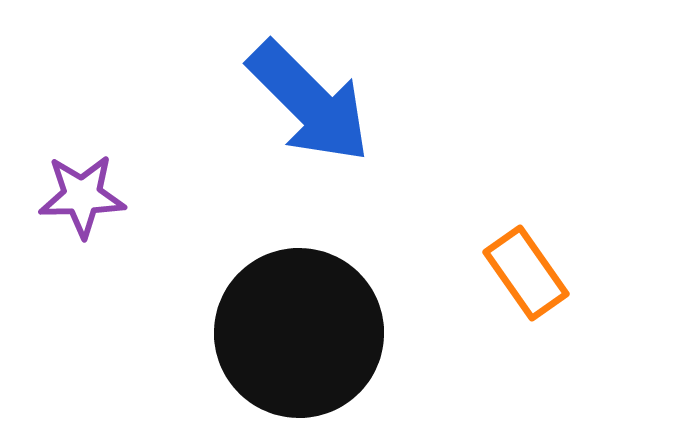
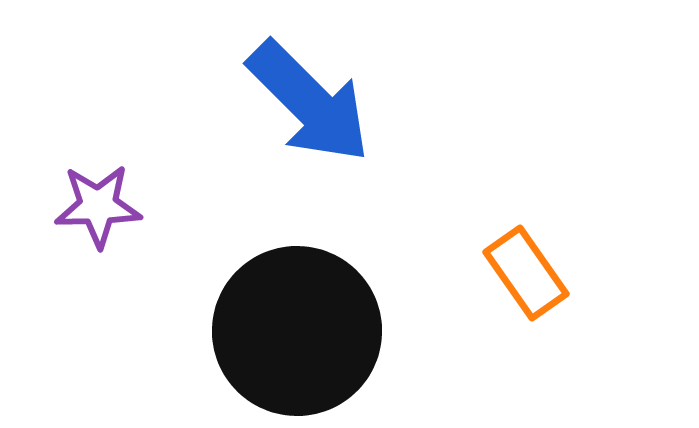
purple star: moved 16 px right, 10 px down
black circle: moved 2 px left, 2 px up
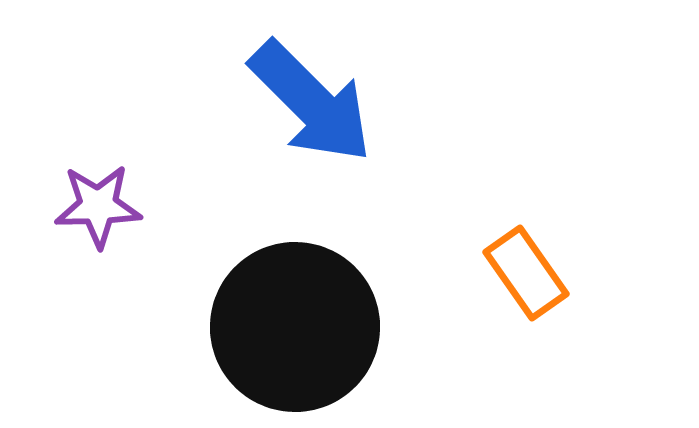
blue arrow: moved 2 px right
black circle: moved 2 px left, 4 px up
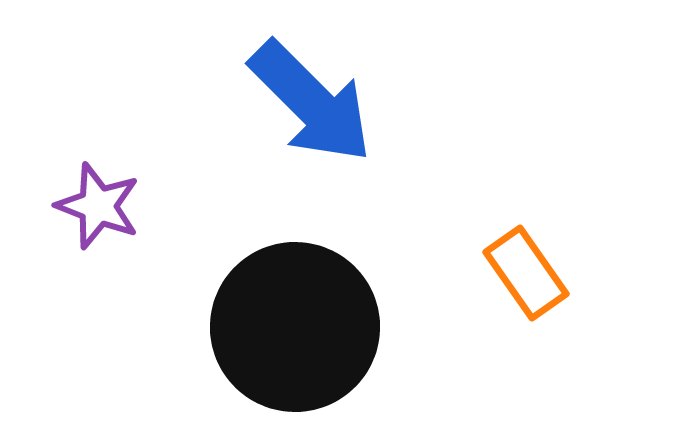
purple star: rotated 22 degrees clockwise
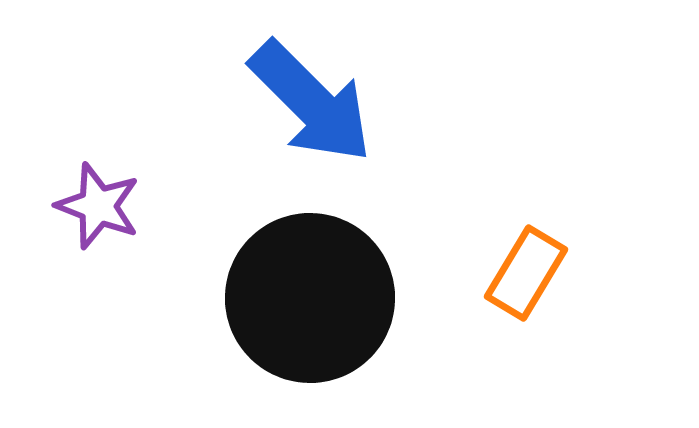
orange rectangle: rotated 66 degrees clockwise
black circle: moved 15 px right, 29 px up
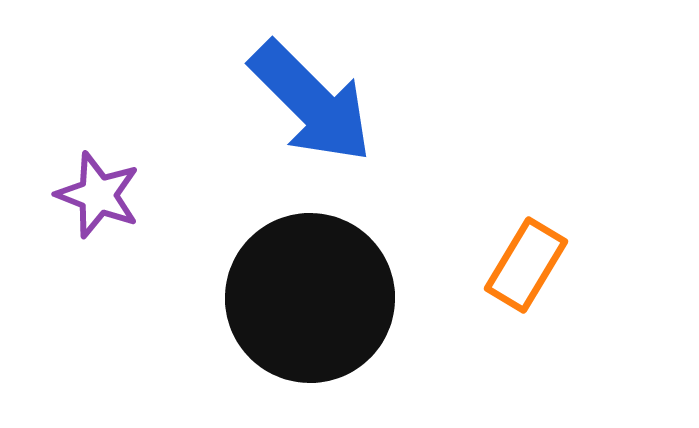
purple star: moved 11 px up
orange rectangle: moved 8 px up
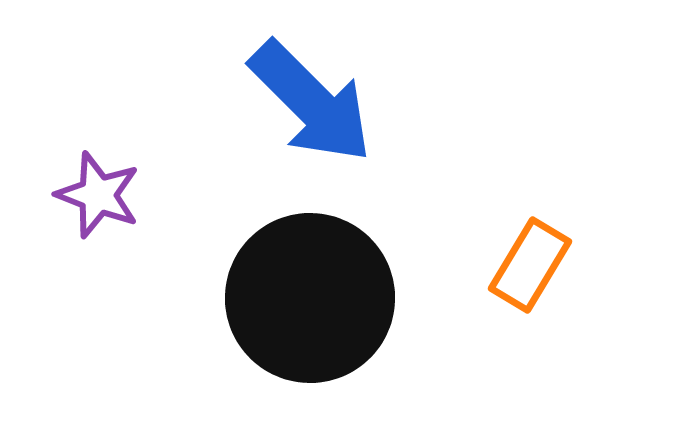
orange rectangle: moved 4 px right
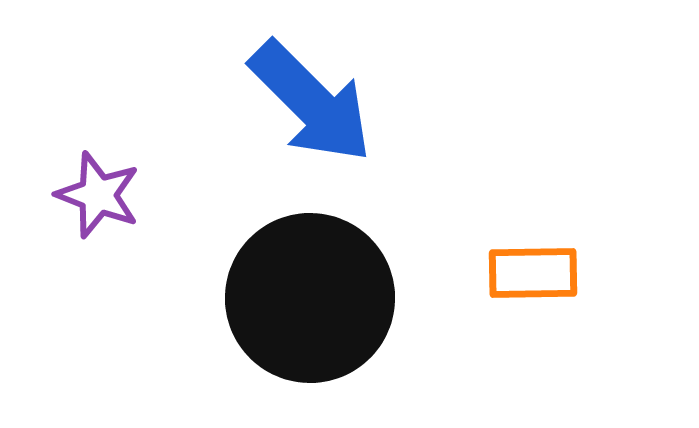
orange rectangle: moved 3 px right, 8 px down; rotated 58 degrees clockwise
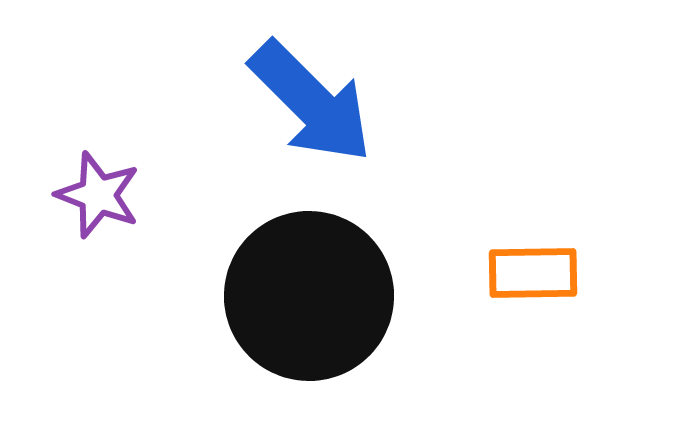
black circle: moved 1 px left, 2 px up
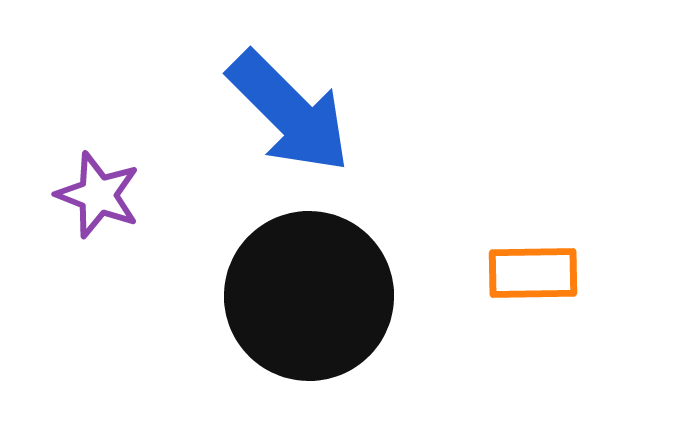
blue arrow: moved 22 px left, 10 px down
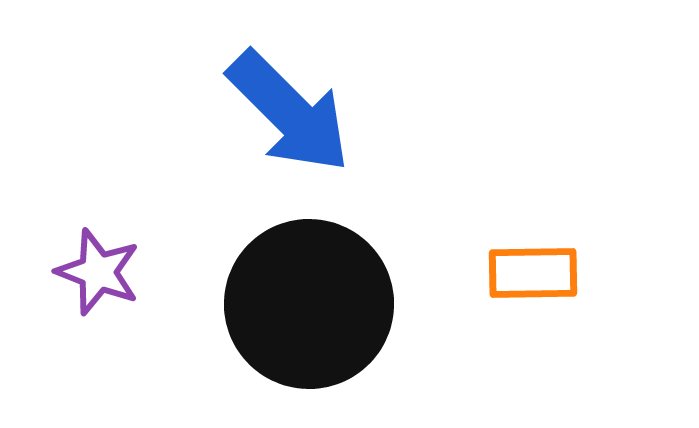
purple star: moved 77 px down
black circle: moved 8 px down
